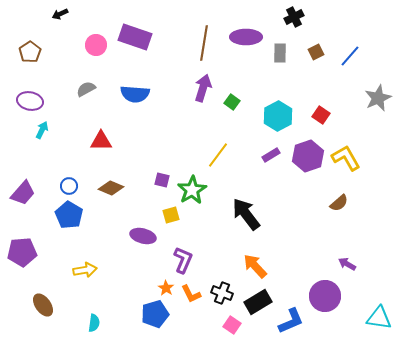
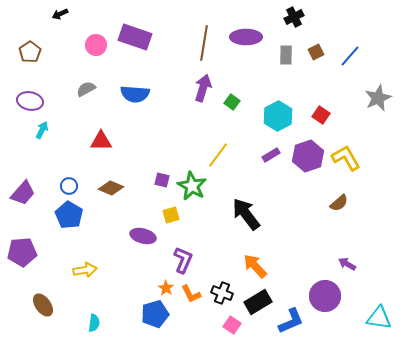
gray rectangle at (280, 53): moved 6 px right, 2 px down
green star at (192, 190): moved 4 px up; rotated 12 degrees counterclockwise
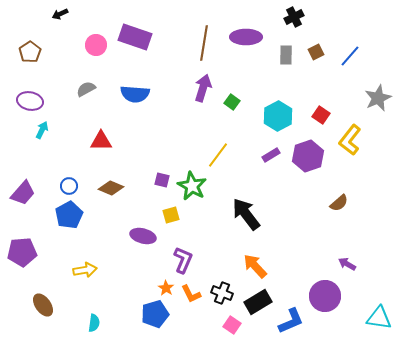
yellow L-shape at (346, 158): moved 4 px right, 18 px up; rotated 112 degrees counterclockwise
blue pentagon at (69, 215): rotated 12 degrees clockwise
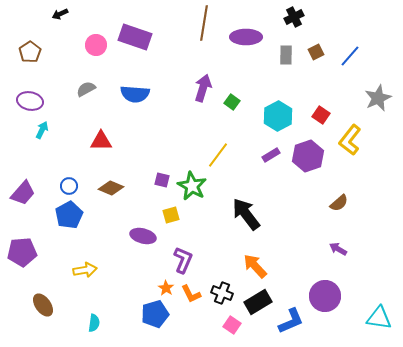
brown line at (204, 43): moved 20 px up
purple arrow at (347, 264): moved 9 px left, 15 px up
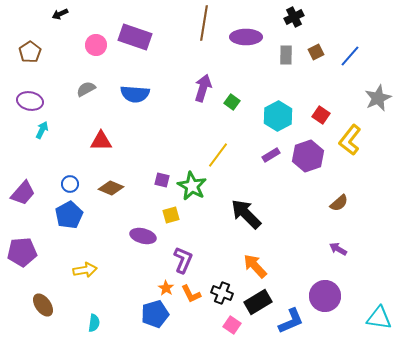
blue circle at (69, 186): moved 1 px right, 2 px up
black arrow at (246, 214): rotated 8 degrees counterclockwise
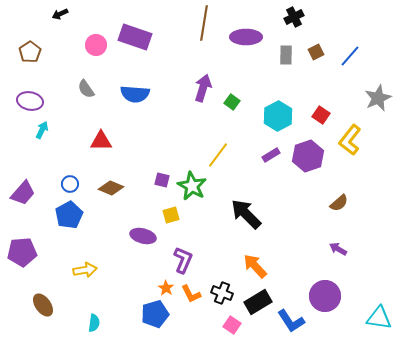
gray semicircle at (86, 89): rotated 96 degrees counterclockwise
blue L-shape at (291, 321): rotated 80 degrees clockwise
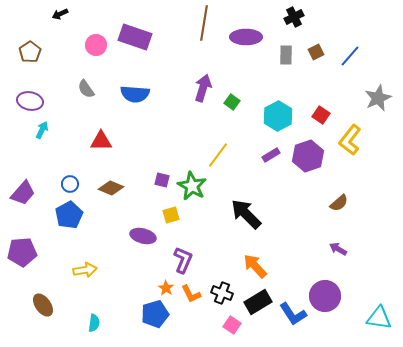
blue L-shape at (291, 321): moved 2 px right, 7 px up
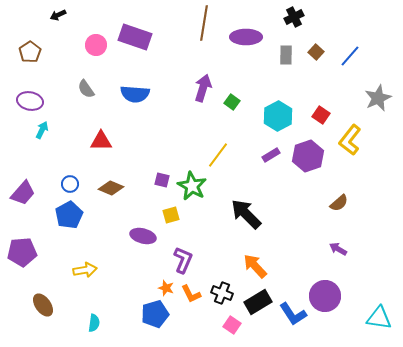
black arrow at (60, 14): moved 2 px left, 1 px down
brown square at (316, 52): rotated 21 degrees counterclockwise
orange star at (166, 288): rotated 14 degrees counterclockwise
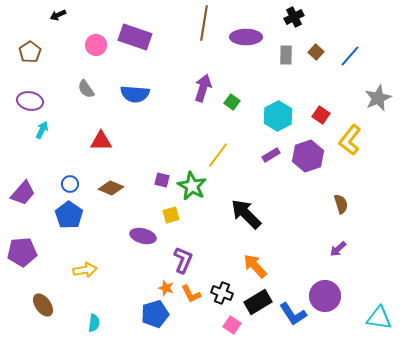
brown semicircle at (339, 203): moved 2 px right, 1 px down; rotated 66 degrees counterclockwise
blue pentagon at (69, 215): rotated 8 degrees counterclockwise
purple arrow at (338, 249): rotated 72 degrees counterclockwise
